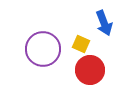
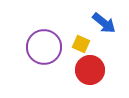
blue arrow: rotated 30 degrees counterclockwise
purple circle: moved 1 px right, 2 px up
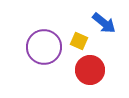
yellow square: moved 2 px left, 3 px up
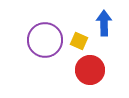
blue arrow: rotated 130 degrees counterclockwise
purple circle: moved 1 px right, 7 px up
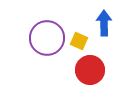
purple circle: moved 2 px right, 2 px up
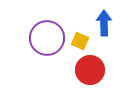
yellow square: moved 1 px right
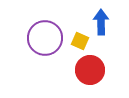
blue arrow: moved 3 px left, 1 px up
purple circle: moved 2 px left
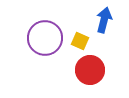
blue arrow: moved 3 px right, 2 px up; rotated 15 degrees clockwise
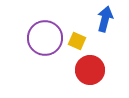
blue arrow: moved 1 px right, 1 px up
yellow square: moved 3 px left
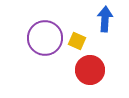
blue arrow: rotated 10 degrees counterclockwise
